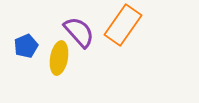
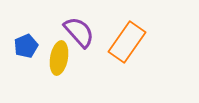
orange rectangle: moved 4 px right, 17 px down
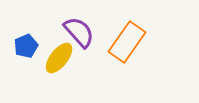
yellow ellipse: rotated 28 degrees clockwise
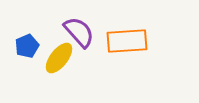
orange rectangle: moved 1 px up; rotated 51 degrees clockwise
blue pentagon: moved 1 px right
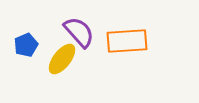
blue pentagon: moved 1 px left, 1 px up
yellow ellipse: moved 3 px right, 1 px down
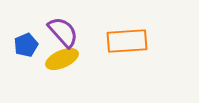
purple semicircle: moved 16 px left
yellow ellipse: rotated 28 degrees clockwise
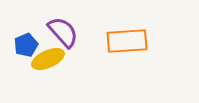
yellow ellipse: moved 14 px left
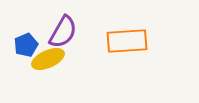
purple semicircle: rotated 72 degrees clockwise
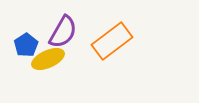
orange rectangle: moved 15 px left; rotated 33 degrees counterclockwise
blue pentagon: rotated 10 degrees counterclockwise
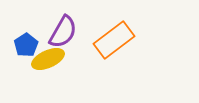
orange rectangle: moved 2 px right, 1 px up
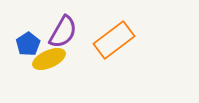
blue pentagon: moved 2 px right, 1 px up
yellow ellipse: moved 1 px right
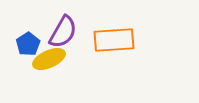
orange rectangle: rotated 33 degrees clockwise
